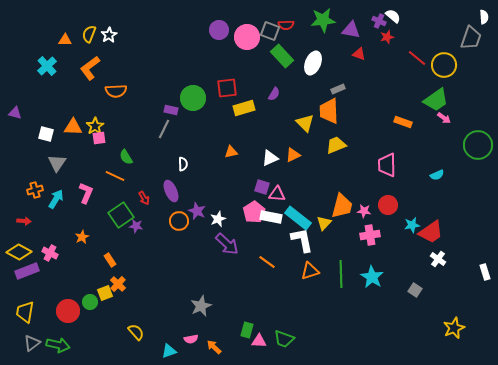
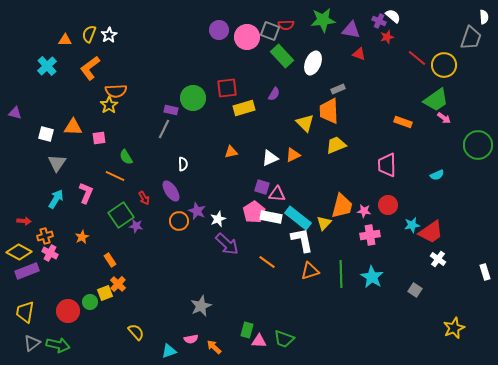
yellow star at (95, 126): moved 14 px right, 21 px up
orange cross at (35, 190): moved 10 px right, 46 px down
purple ellipse at (171, 191): rotated 10 degrees counterclockwise
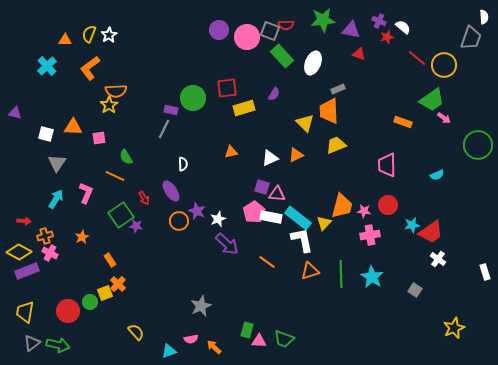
white semicircle at (393, 16): moved 10 px right, 11 px down
green trapezoid at (436, 100): moved 4 px left
orange triangle at (293, 155): moved 3 px right
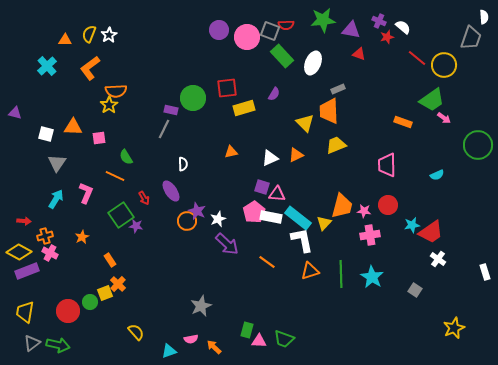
orange circle at (179, 221): moved 8 px right
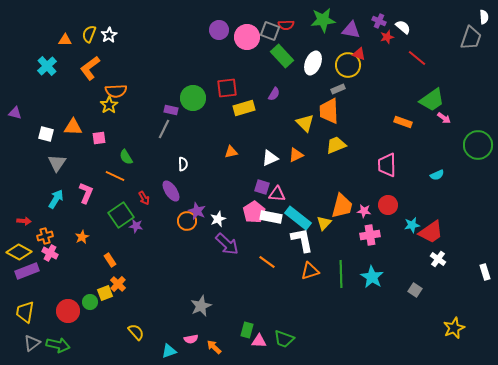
yellow circle at (444, 65): moved 96 px left
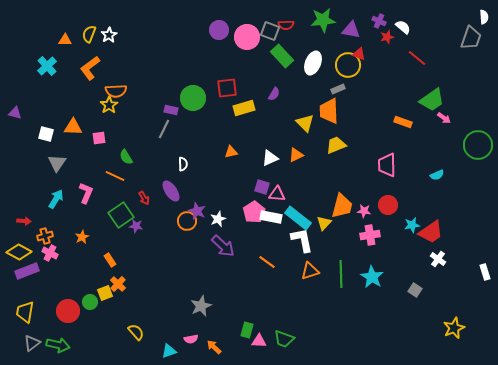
purple arrow at (227, 244): moved 4 px left, 2 px down
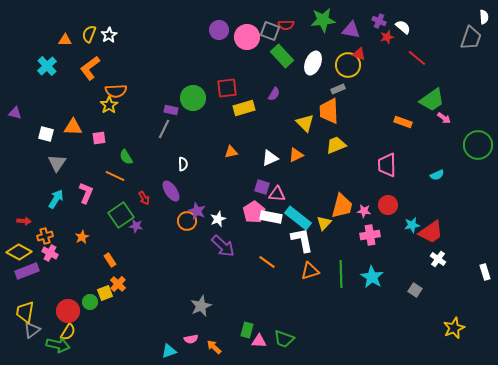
yellow semicircle at (136, 332): moved 68 px left; rotated 72 degrees clockwise
gray triangle at (32, 343): moved 13 px up
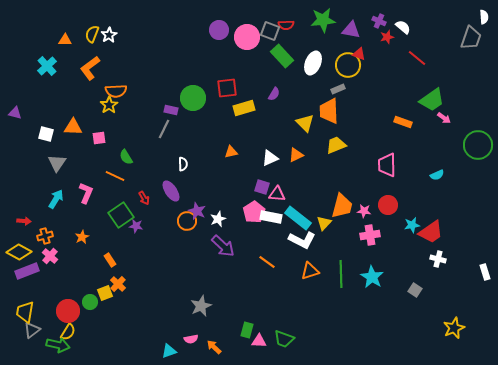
yellow semicircle at (89, 34): moved 3 px right
white L-shape at (302, 240): rotated 128 degrees clockwise
pink cross at (50, 253): moved 3 px down; rotated 14 degrees clockwise
white cross at (438, 259): rotated 21 degrees counterclockwise
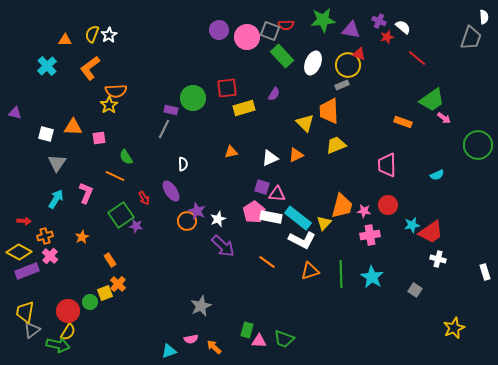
gray rectangle at (338, 89): moved 4 px right, 4 px up
